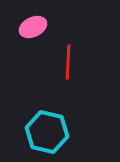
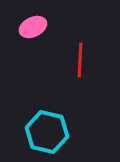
red line: moved 12 px right, 2 px up
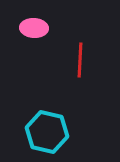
pink ellipse: moved 1 px right, 1 px down; rotated 28 degrees clockwise
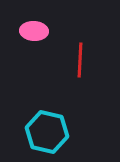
pink ellipse: moved 3 px down
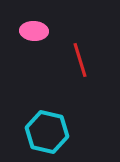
red line: rotated 20 degrees counterclockwise
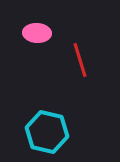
pink ellipse: moved 3 px right, 2 px down
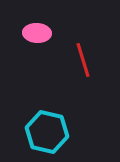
red line: moved 3 px right
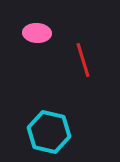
cyan hexagon: moved 2 px right
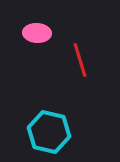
red line: moved 3 px left
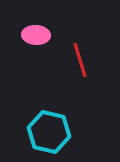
pink ellipse: moved 1 px left, 2 px down
